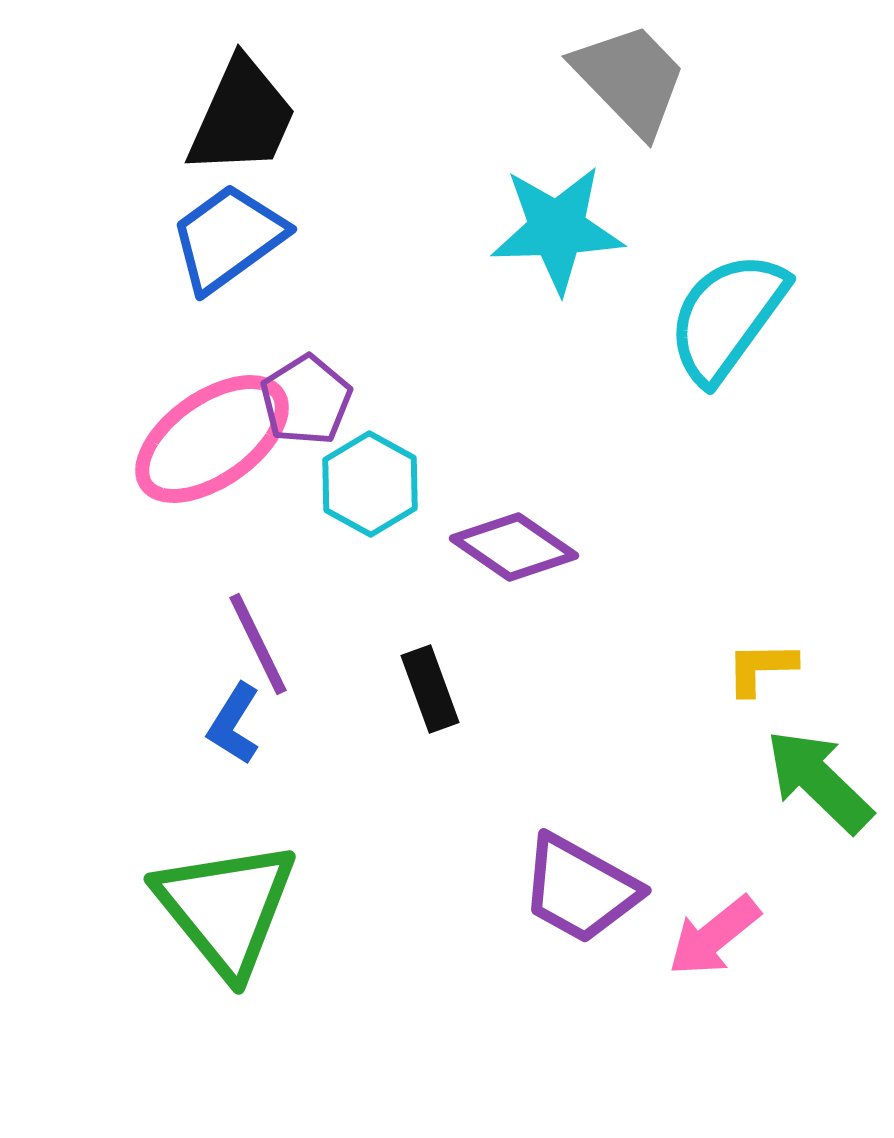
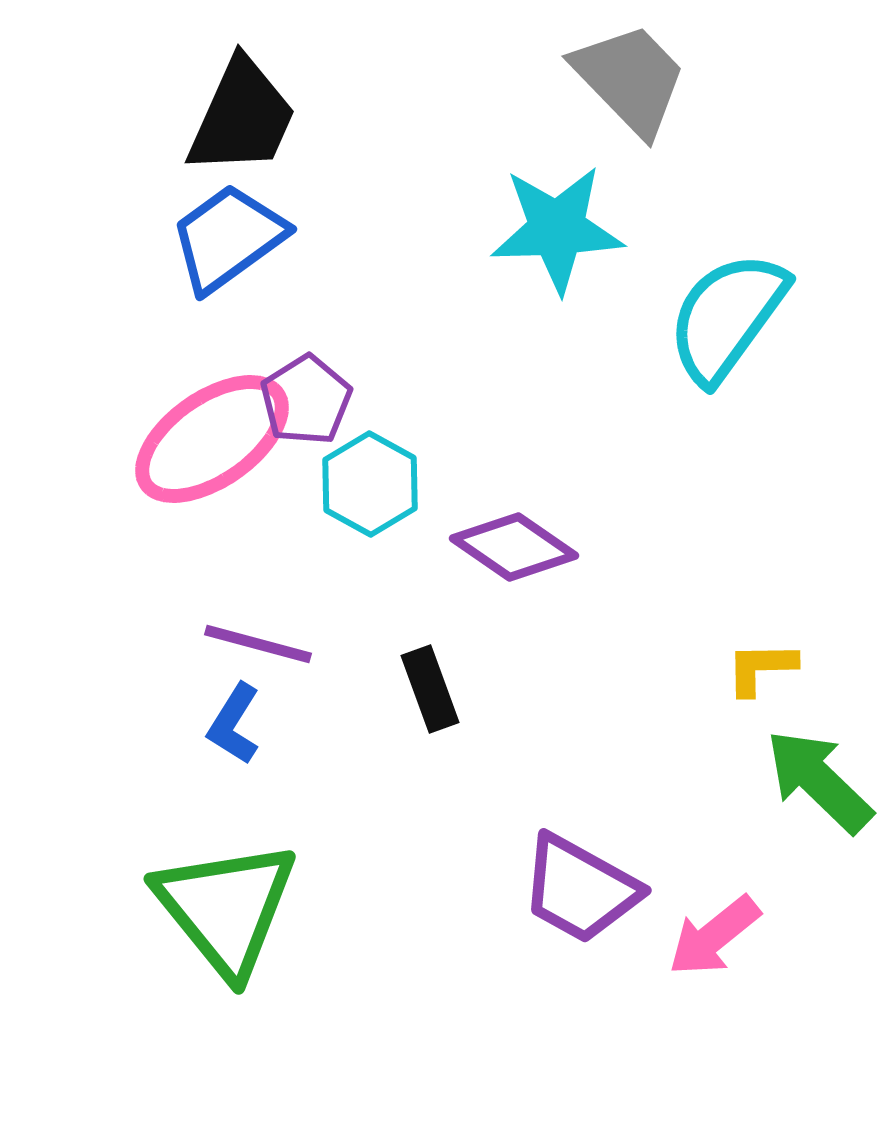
purple line: rotated 49 degrees counterclockwise
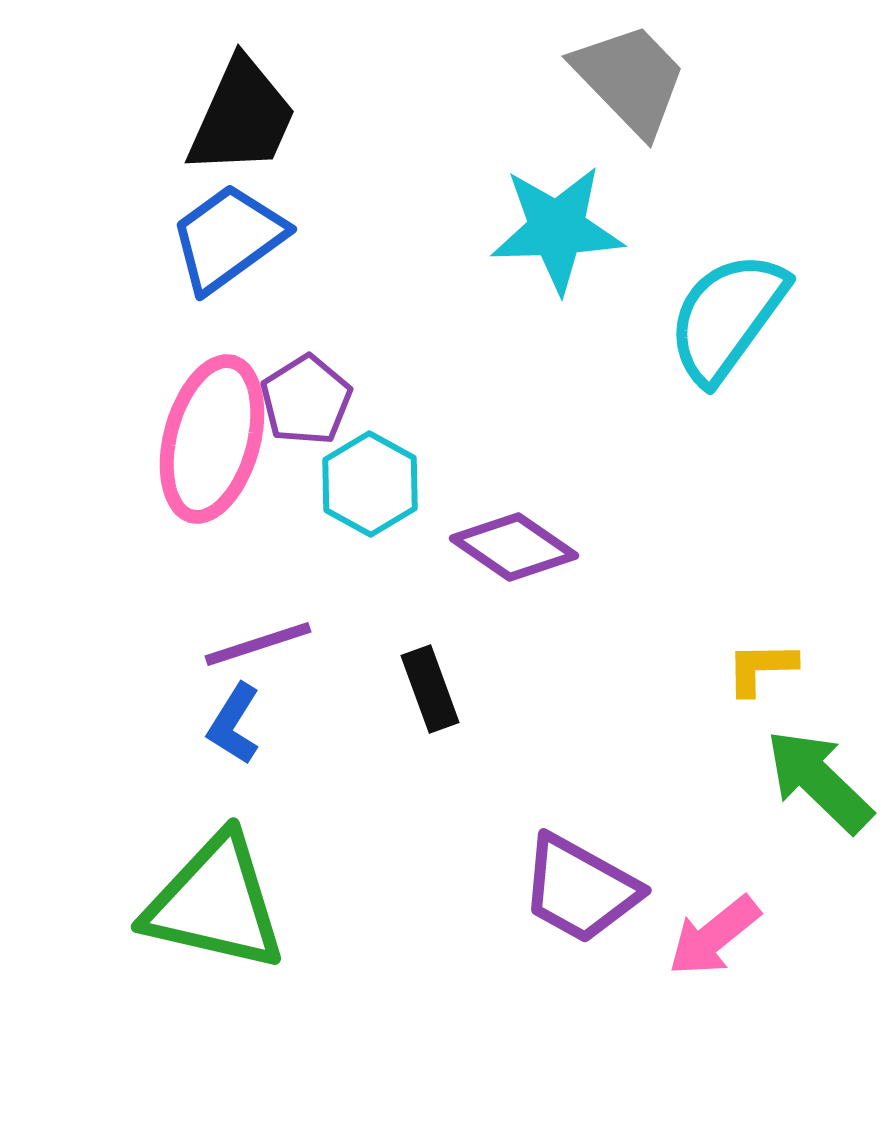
pink ellipse: rotated 40 degrees counterclockwise
purple line: rotated 33 degrees counterclockwise
green triangle: moved 11 px left, 5 px up; rotated 38 degrees counterclockwise
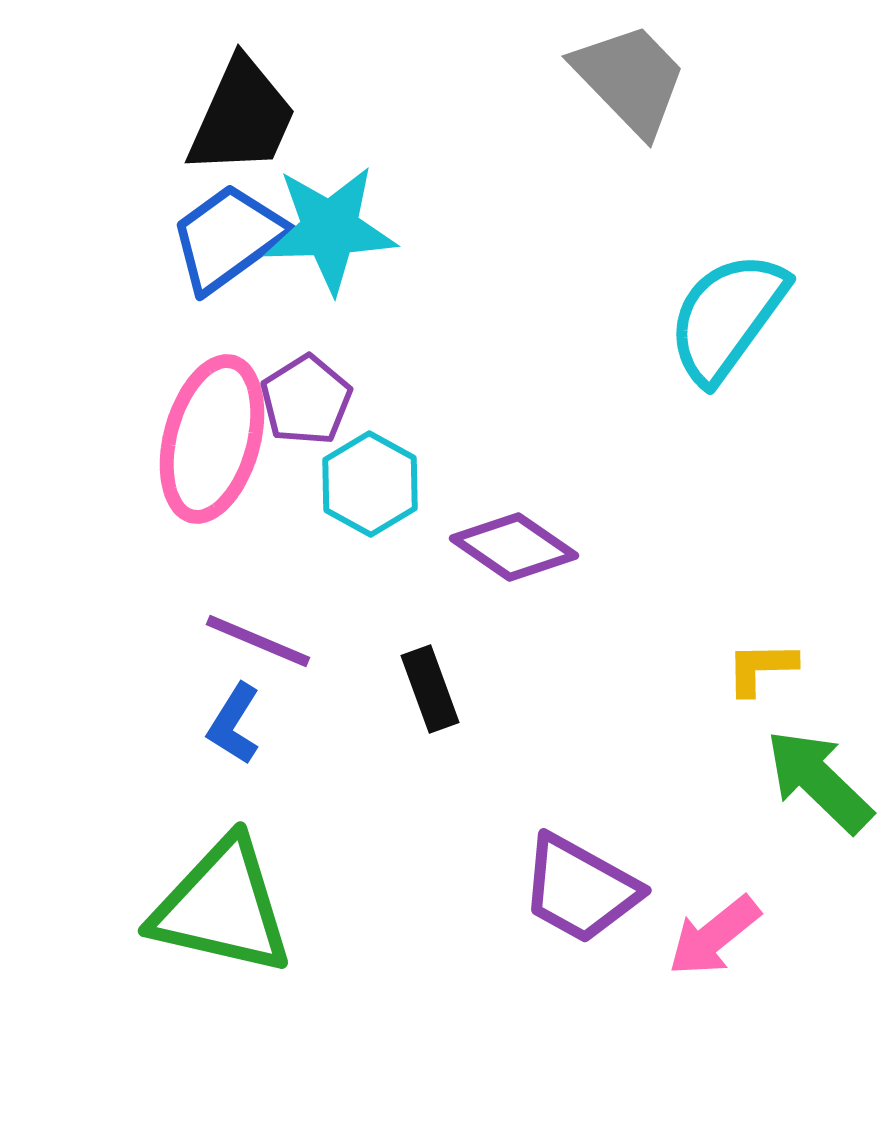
cyan star: moved 227 px left
purple line: moved 3 px up; rotated 41 degrees clockwise
green triangle: moved 7 px right, 4 px down
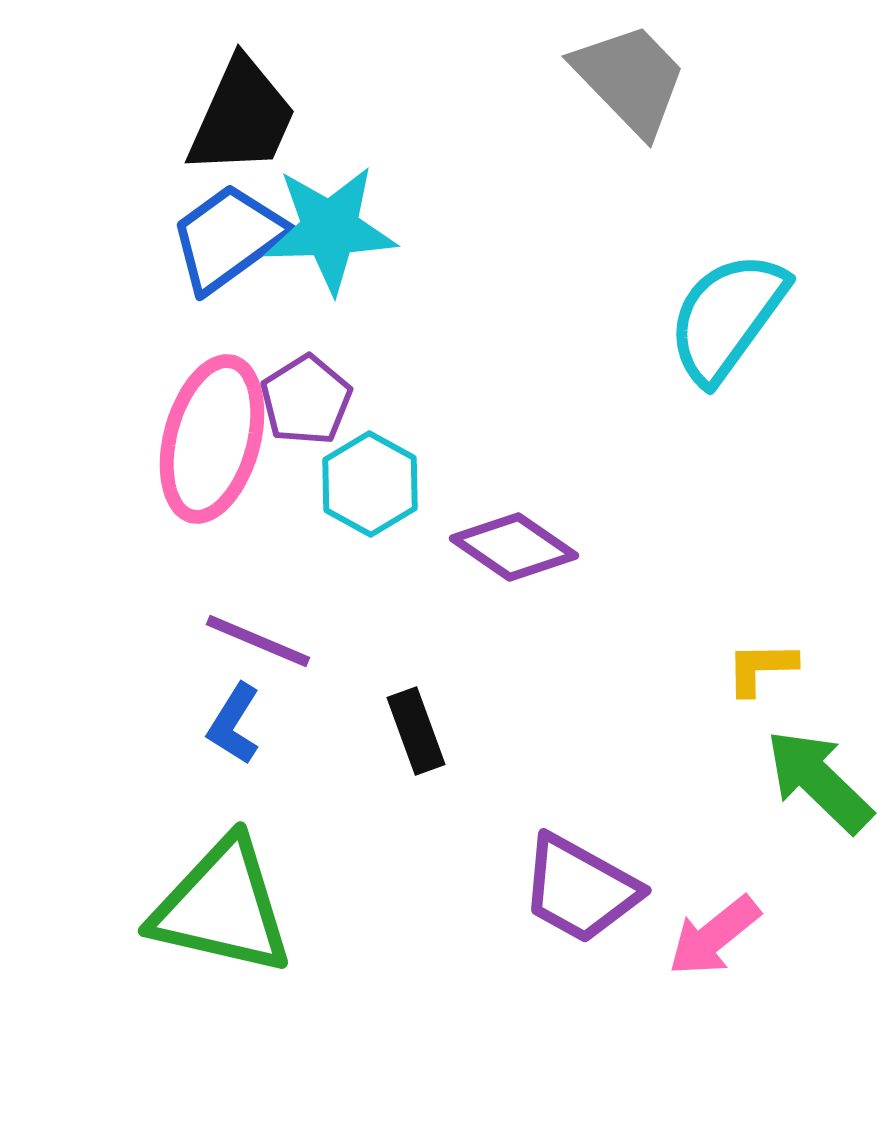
black rectangle: moved 14 px left, 42 px down
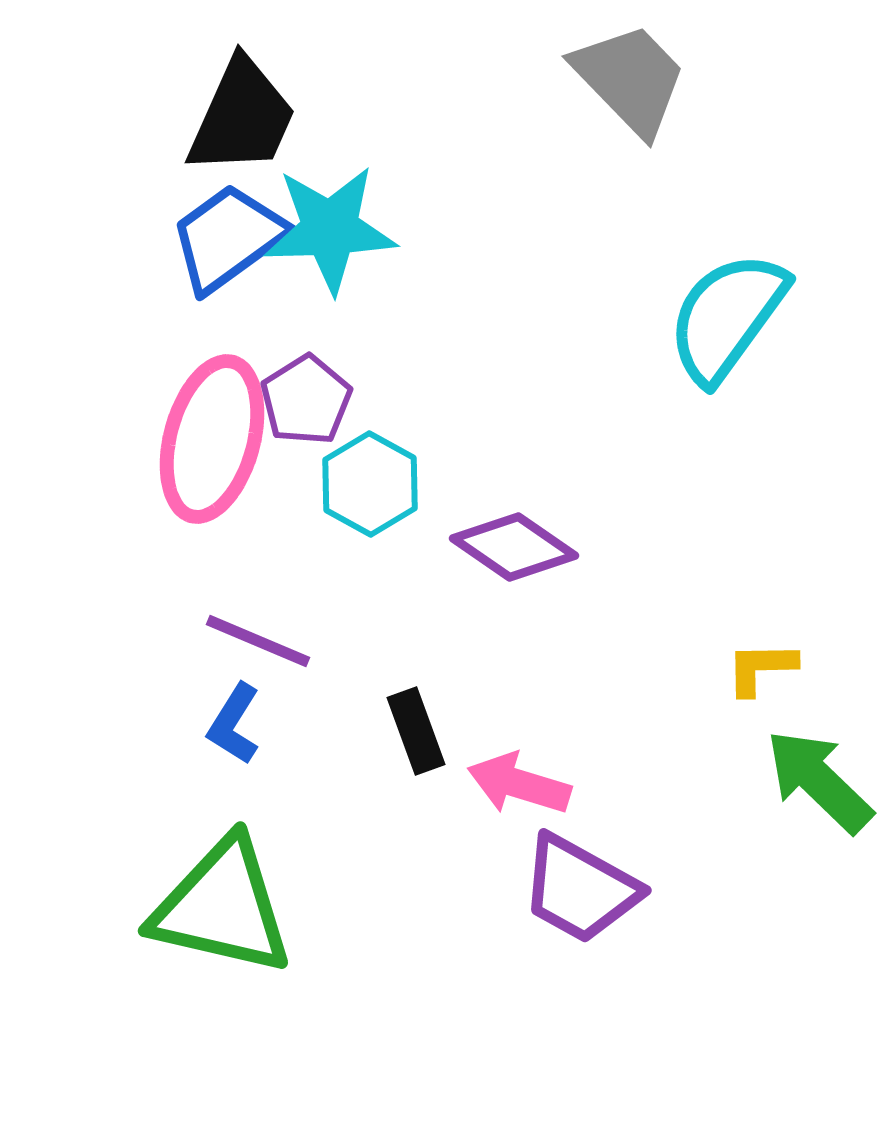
pink arrow: moved 195 px left, 152 px up; rotated 56 degrees clockwise
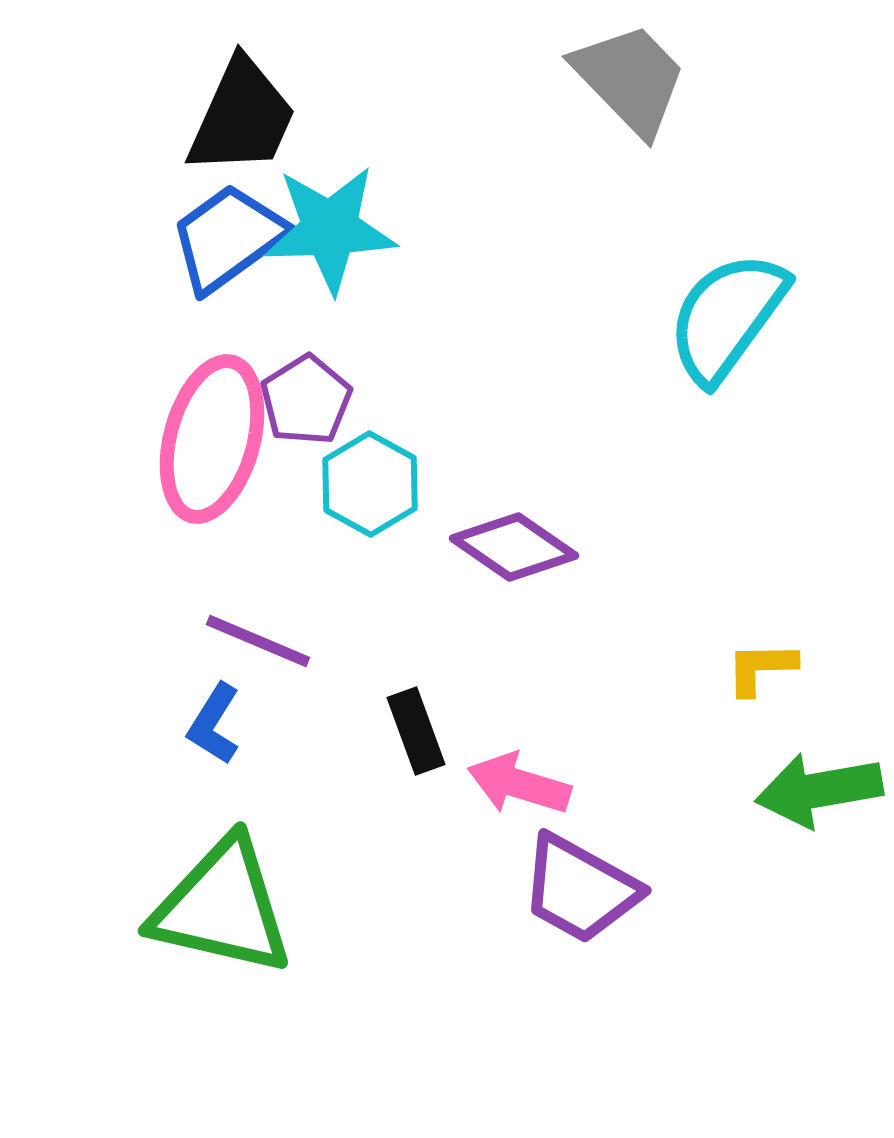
blue L-shape: moved 20 px left
green arrow: moved 9 px down; rotated 54 degrees counterclockwise
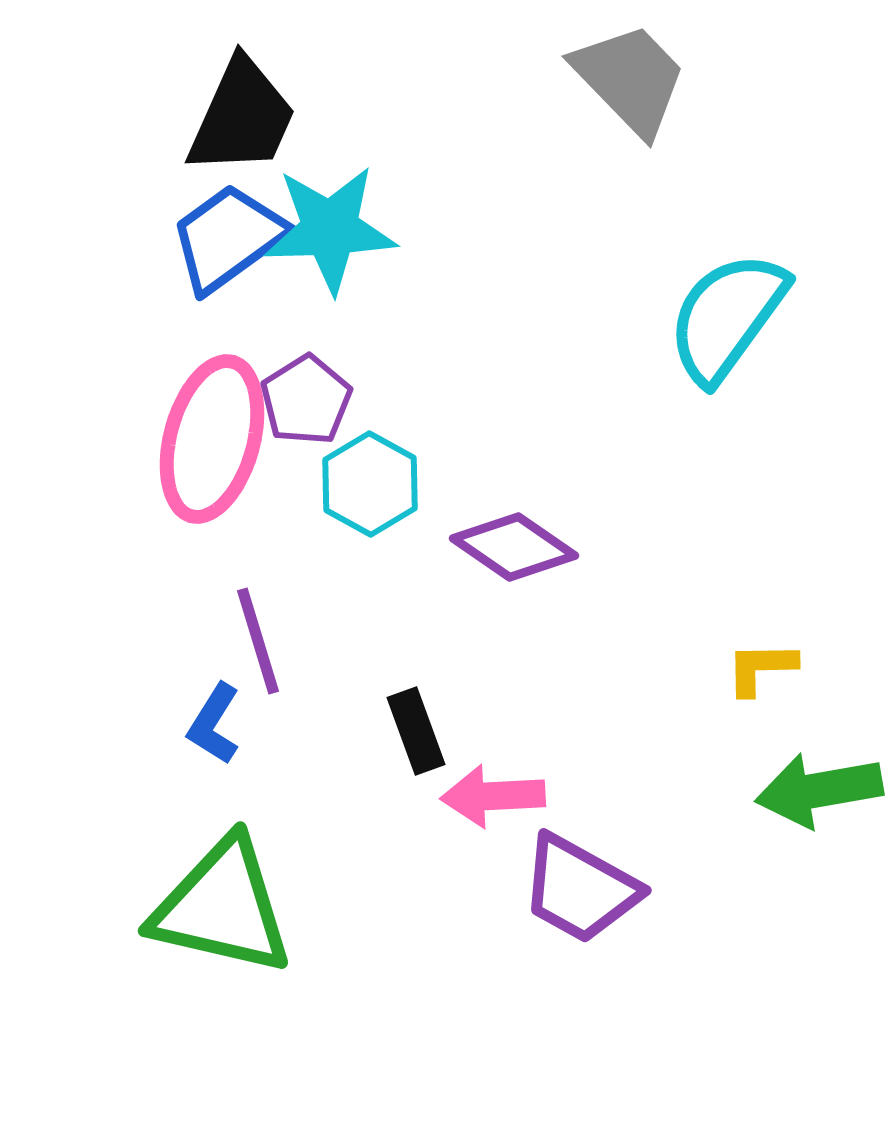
purple line: rotated 50 degrees clockwise
pink arrow: moved 26 px left, 12 px down; rotated 20 degrees counterclockwise
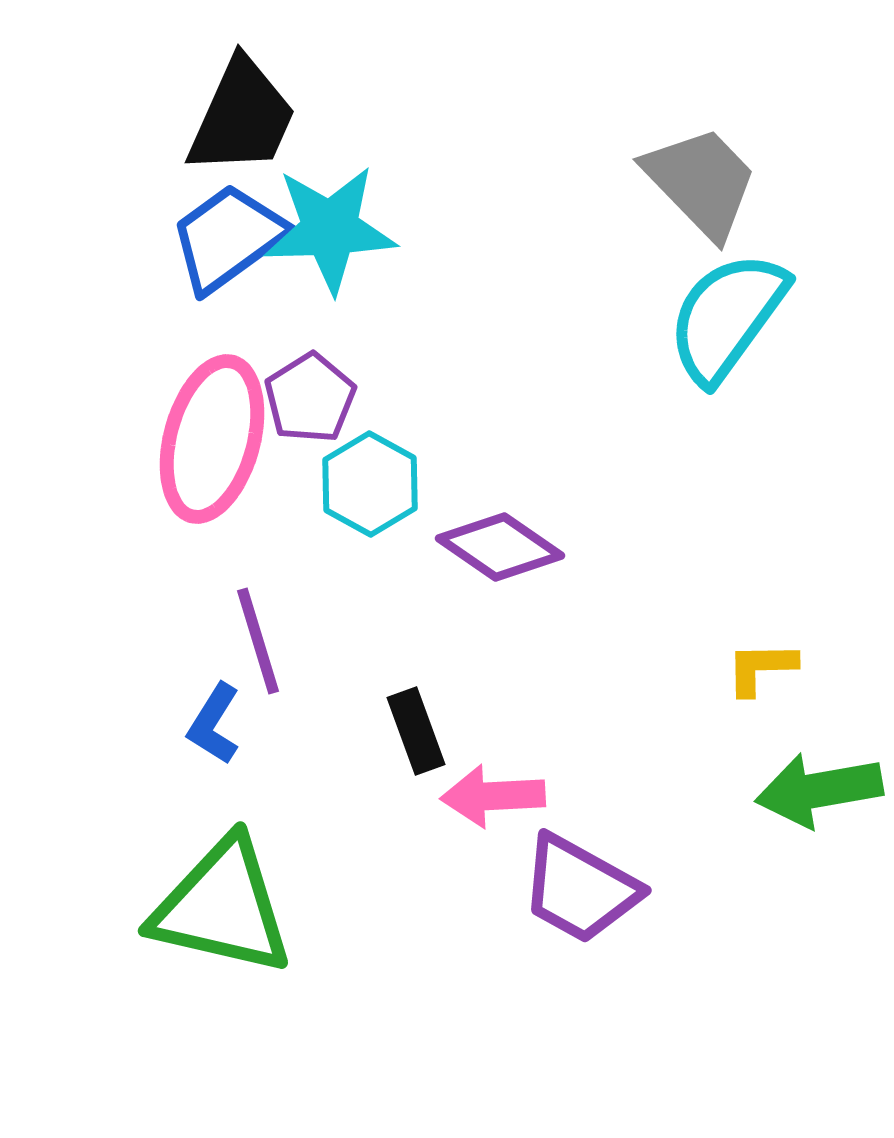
gray trapezoid: moved 71 px right, 103 px down
purple pentagon: moved 4 px right, 2 px up
purple diamond: moved 14 px left
